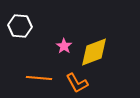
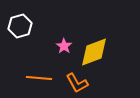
white hexagon: rotated 20 degrees counterclockwise
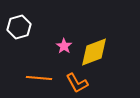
white hexagon: moved 1 px left, 1 px down
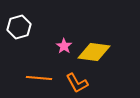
yellow diamond: rotated 28 degrees clockwise
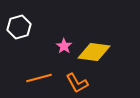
orange line: rotated 20 degrees counterclockwise
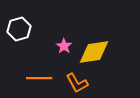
white hexagon: moved 2 px down
yellow diamond: rotated 16 degrees counterclockwise
orange line: rotated 15 degrees clockwise
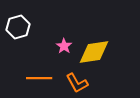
white hexagon: moved 1 px left, 2 px up
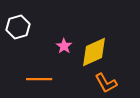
yellow diamond: rotated 16 degrees counterclockwise
orange line: moved 1 px down
orange L-shape: moved 29 px right
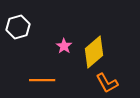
yellow diamond: rotated 16 degrees counterclockwise
orange line: moved 3 px right, 1 px down
orange L-shape: moved 1 px right
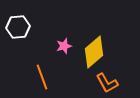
white hexagon: rotated 10 degrees clockwise
pink star: rotated 21 degrees clockwise
orange line: moved 3 px up; rotated 70 degrees clockwise
